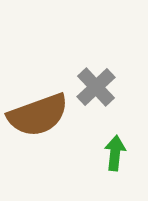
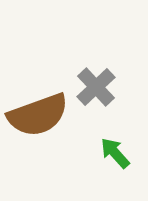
green arrow: rotated 48 degrees counterclockwise
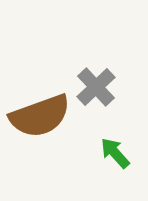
brown semicircle: moved 2 px right, 1 px down
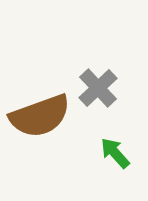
gray cross: moved 2 px right, 1 px down
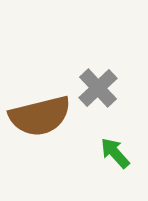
brown semicircle: rotated 6 degrees clockwise
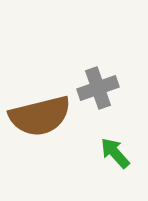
gray cross: rotated 24 degrees clockwise
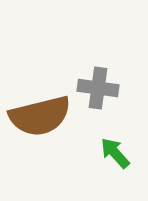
gray cross: rotated 27 degrees clockwise
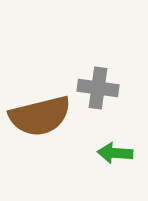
green arrow: rotated 44 degrees counterclockwise
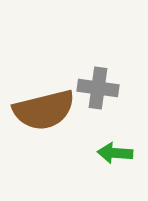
brown semicircle: moved 4 px right, 6 px up
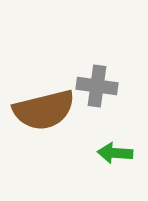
gray cross: moved 1 px left, 2 px up
